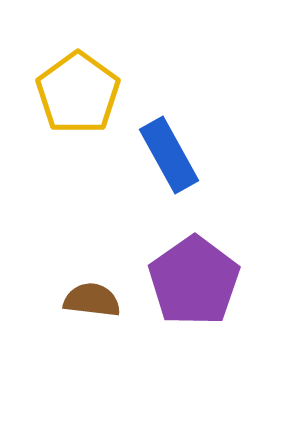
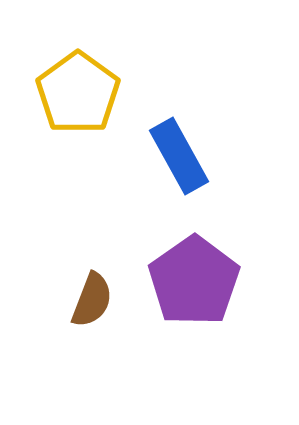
blue rectangle: moved 10 px right, 1 px down
brown semicircle: rotated 104 degrees clockwise
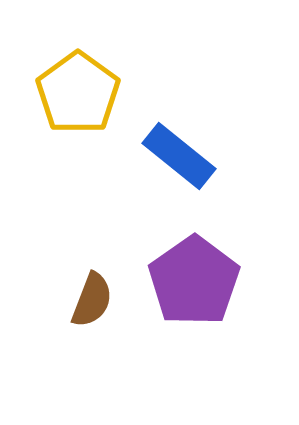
blue rectangle: rotated 22 degrees counterclockwise
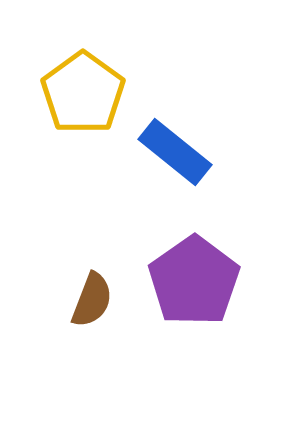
yellow pentagon: moved 5 px right
blue rectangle: moved 4 px left, 4 px up
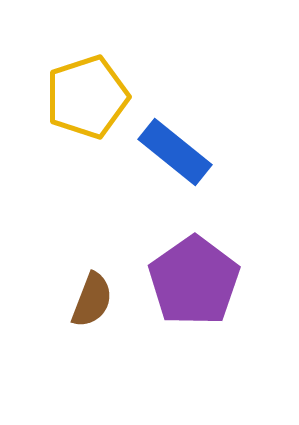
yellow pentagon: moved 4 px right, 4 px down; rotated 18 degrees clockwise
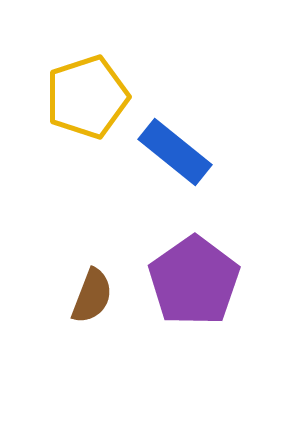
brown semicircle: moved 4 px up
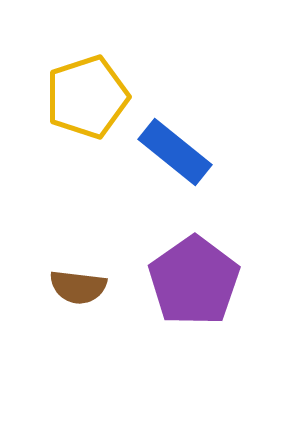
brown semicircle: moved 14 px left, 9 px up; rotated 76 degrees clockwise
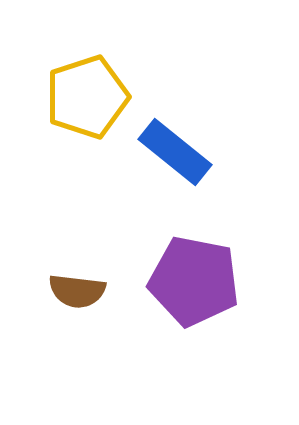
purple pentagon: rotated 26 degrees counterclockwise
brown semicircle: moved 1 px left, 4 px down
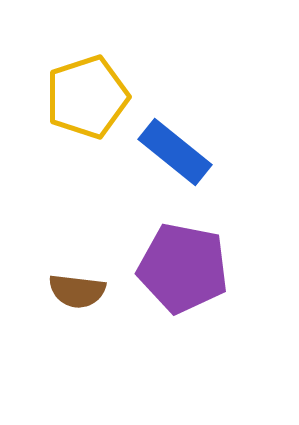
purple pentagon: moved 11 px left, 13 px up
